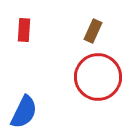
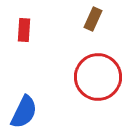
brown rectangle: moved 12 px up
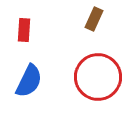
brown rectangle: moved 1 px right
blue semicircle: moved 5 px right, 31 px up
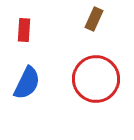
red circle: moved 2 px left, 2 px down
blue semicircle: moved 2 px left, 2 px down
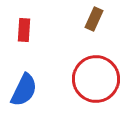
blue semicircle: moved 3 px left, 7 px down
